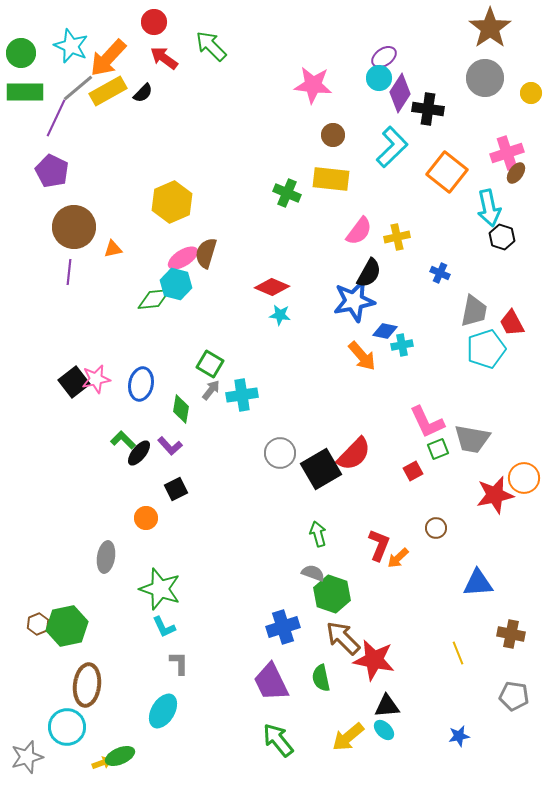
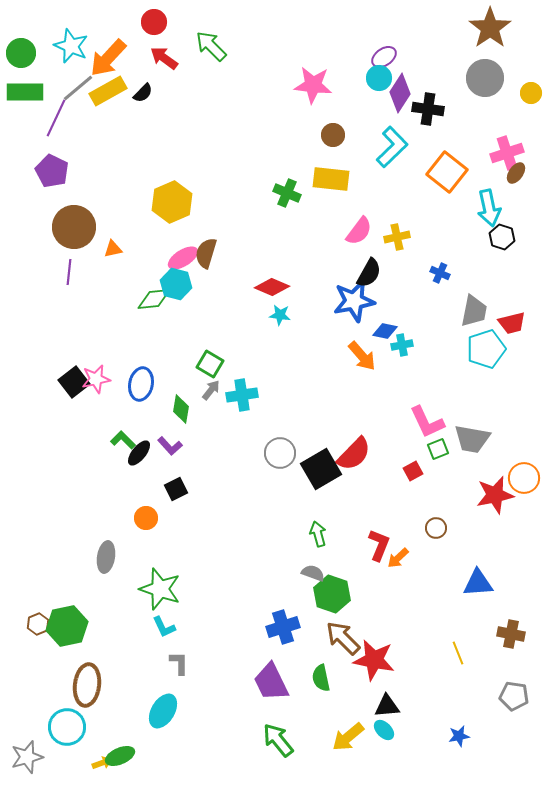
red trapezoid at (512, 323): rotated 76 degrees counterclockwise
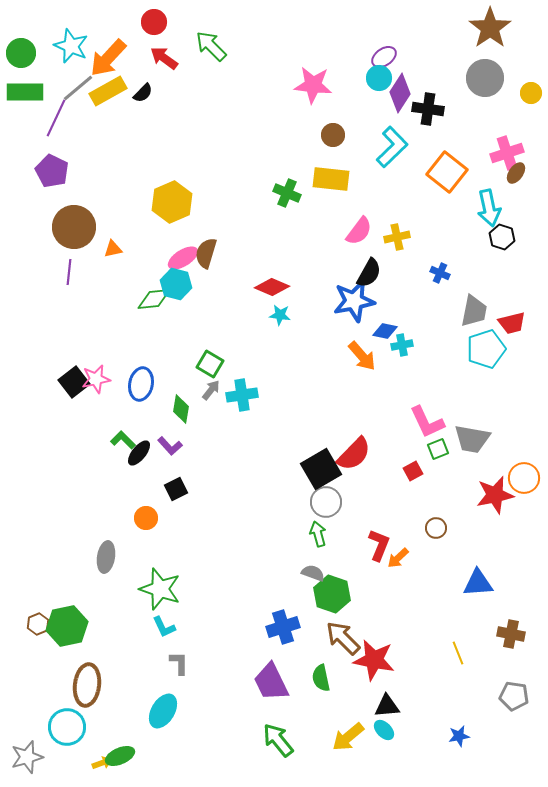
gray circle at (280, 453): moved 46 px right, 49 px down
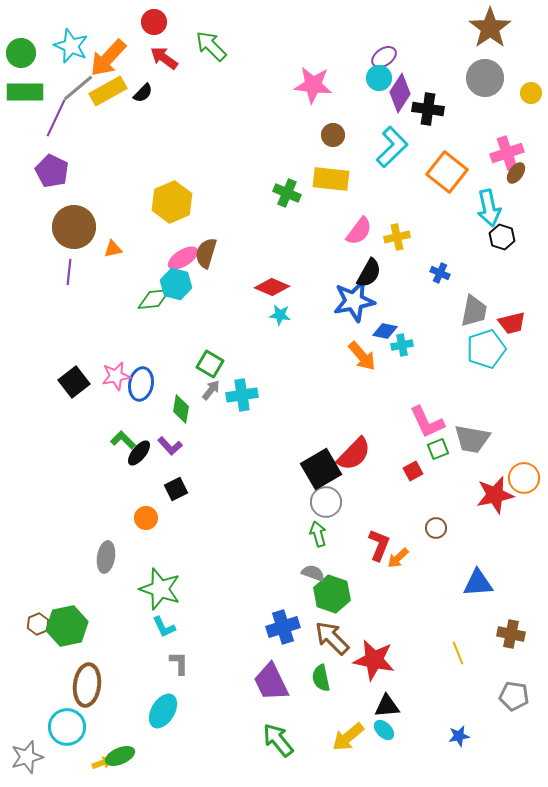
pink star at (96, 379): moved 20 px right, 3 px up
brown arrow at (343, 638): moved 11 px left
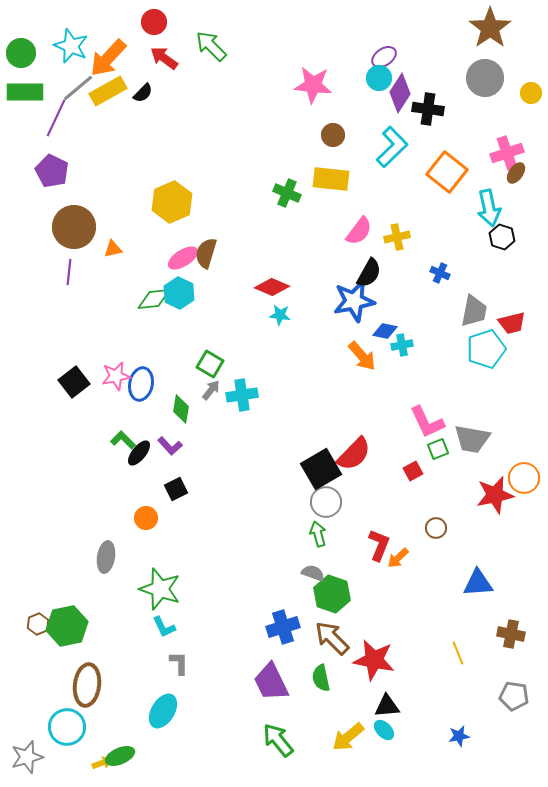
cyan hexagon at (176, 284): moved 3 px right, 9 px down; rotated 12 degrees clockwise
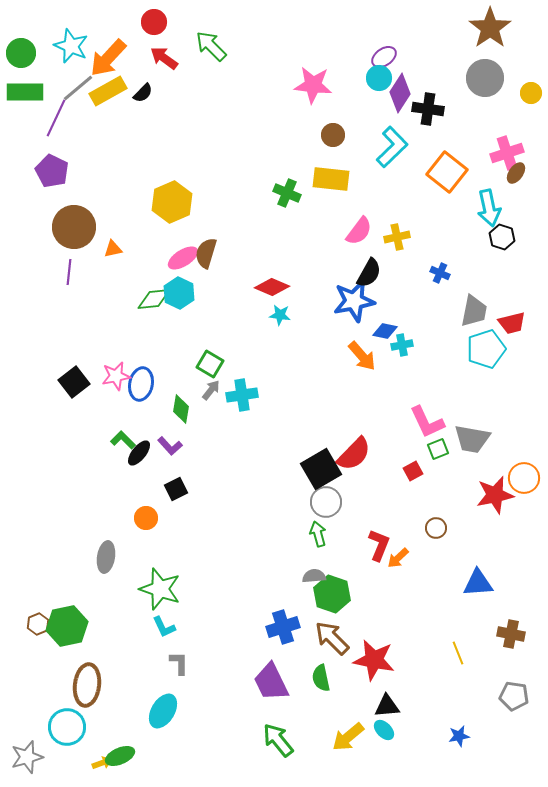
gray semicircle at (313, 573): moved 1 px right, 3 px down; rotated 25 degrees counterclockwise
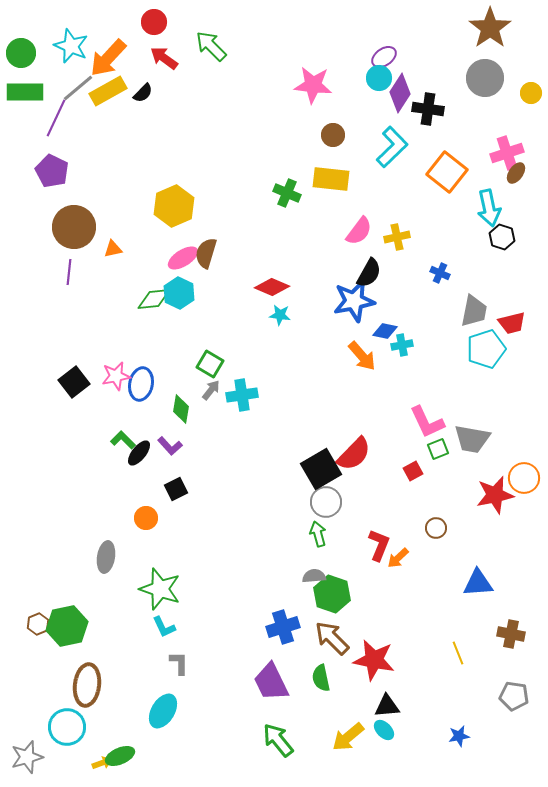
yellow hexagon at (172, 202): moved 2 px right, 4 px down
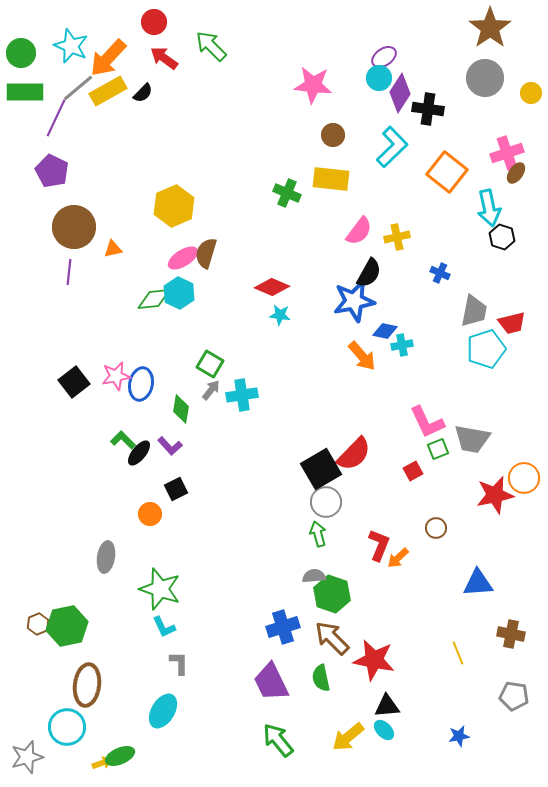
orange circle at (146, 518): moved 4 px right, 4 px up
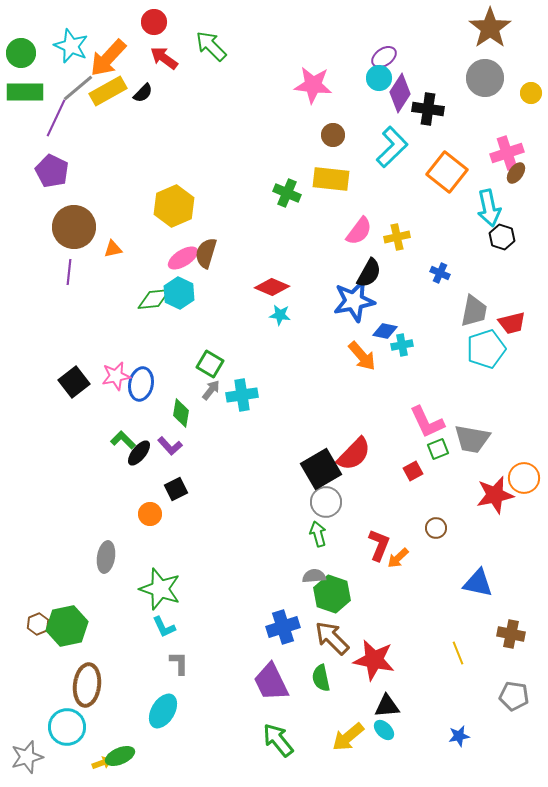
green diamond at (181, 409): moved 4 px down
blue triangle at (478, 583): rotated 16 degrees clockwise
